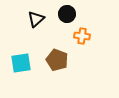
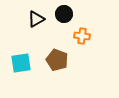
black circle: moved 3 px left
black triangle: rotated 12 degrees clockwise
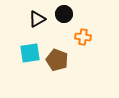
black triangle: moved 1 px right
orange cross: moved 1 px right, 1 px down
cyan square: moved 9 px right, 10 px up
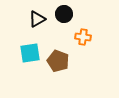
brown pentagon: moved 1 px right, 1 px down
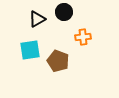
black circle: moved 2 px up
orange cross: rotated 14 degrees counterclockwise
cyan square: moved 3 px up
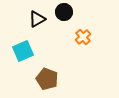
orange cross: rotated 35 degrees counterclockwise
cyan square: moved 7 px left, 1 px down; rotated 15 degrees counterclockwise
brown pentagon: moved 11 px left, 18 px down
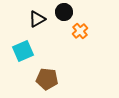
orange cross: moved 3 px left, 6 px up
brown pentagon: rotated 15 degrees counterclockwise
